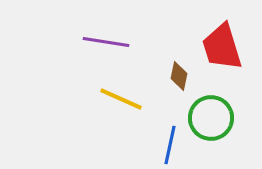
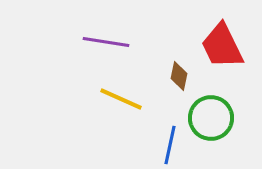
red trapezoid: moved 1 px up; rotated 9 degrees counterclockwise
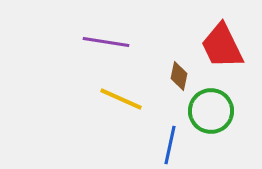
green circle: moved 7 px up
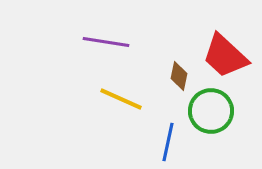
red trapezoid: moved 3 px right, 10 px down; rotated 21 degrees counterclockwise
blue line: moved 2 px left, 3 px up
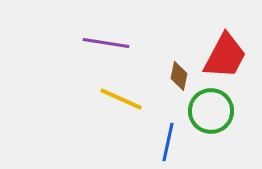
purple line: moved 1 px down
red trapezoid: rotated 105 degrees counterclockwise
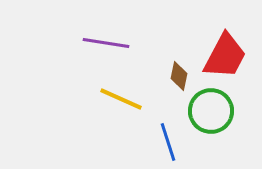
blue line: rotated 30 degrees counterclockwise
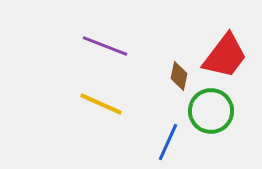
purple line: moved 1 px left, 3 px down; rotated 12 degrees clockwise
red trapezoid: rotated 9 degrees clockwise
yellow line: moved 20 px left, 5 px down
blue line: rotated 42 degrees clockwise
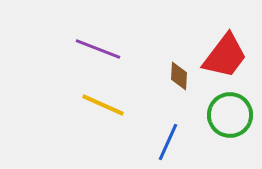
purple line: moved 7 px left, 3 px down
brown diamond: rotated 8 degrees counterclockwise
yellow line: moved 2 px right, 1 px down
green circle: moved 19 px right, 4 px down
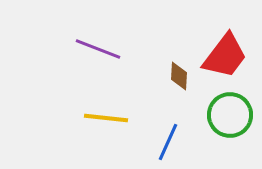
yellow line: moved 3 px right, 13 px down; rotated 18 degrees counterclockwise
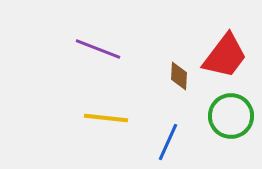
green circle: moved 1 px right, 1 px down
